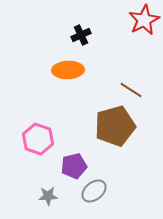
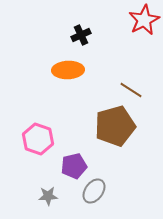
gray ellipse: rotated 15 degrees counterclockwise
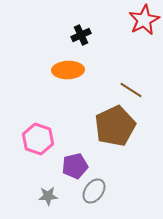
brown pentagon: rotated 9 degrees counterclockwise
purple pentagon: moved 1 px right
